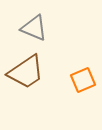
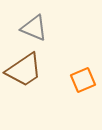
brown trapezoid: moved 2 px left, 2 px up
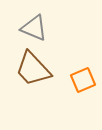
brown trapezoid: moved 9 px right, 1 px up; rotated 81 degrees clockwise
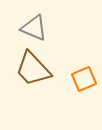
orange square: moved 1 px right, 1 px up
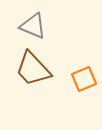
gray triangle: moved 1 px left, 2 px up
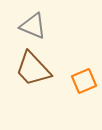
orange square: moved 2 px down
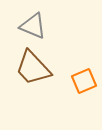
brown trapezoid: moved 1 px up
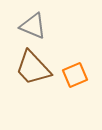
orange square: moved 9 px left, 6 px up
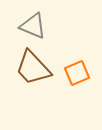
orange square: moved 2 px right, 2 px up
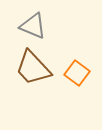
orange square: rotated 30 degrees counterclockwise
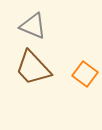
orange square: moved 8 px right, 1 px down
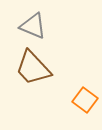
orange square: moved 26 px down
